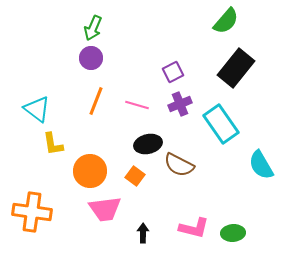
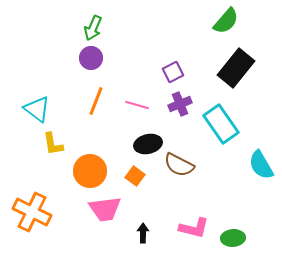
orange cross: rotated 18 degrees clockwise
green ellipse: moved 5 px down
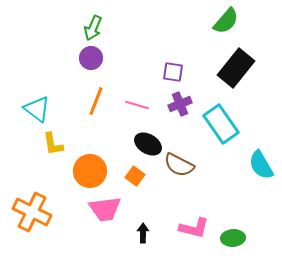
purple square: rotated 35 degrees clockwise
black ellipse: rotated 44 degrees clockwise
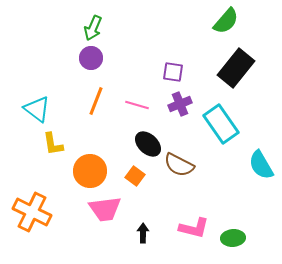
black ellipse: rotated 12 degrees clockwise
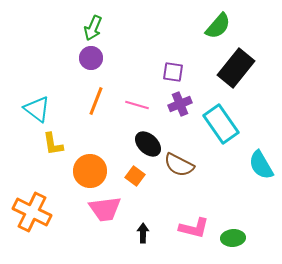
green semicircle: moved 8 px left, 5 px down
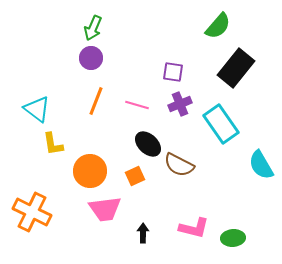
orange square: rotated 30 degrees clockwise
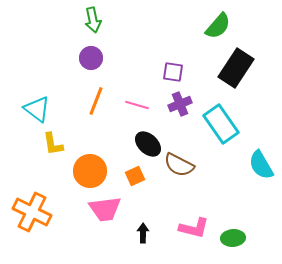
green arrow: moved 8 px up; rotated 35 degrees counterclockwise
black rectangle: rotated 6 degrees counterclockwise
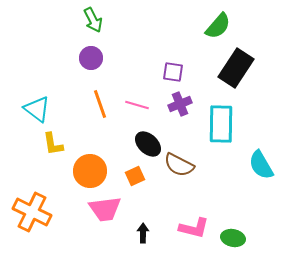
green arrow: rotated 15 degrees counterclockwise
orange line: moved 4 px right, 3 px down; rotated 40 degrees counterclockwise
cyan rectangle: rotated 36 degrees clockwise
green ellipse: rotated 15 degrees clockwise
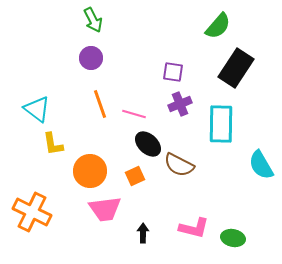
pink line: moved 3 px left, 9 px down
